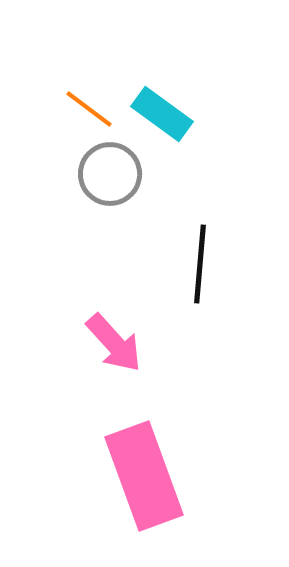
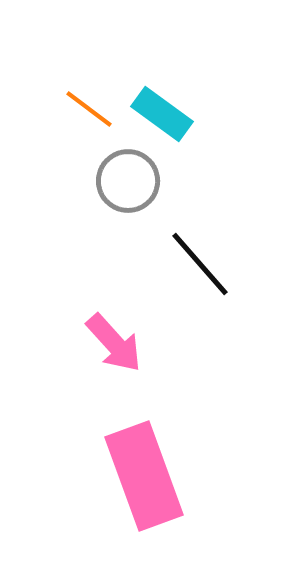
gray circle: moved 18 px right, 7 px down
black line: rotated 46 degrees counterclockwise
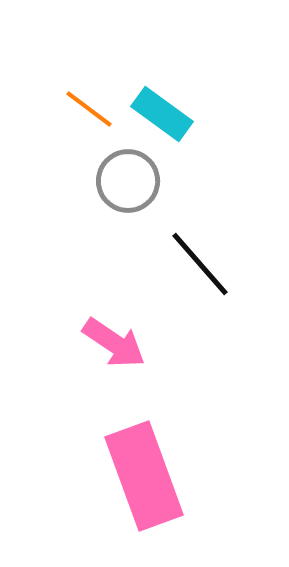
pink arrow: rotated 14 degrees counterclockwise
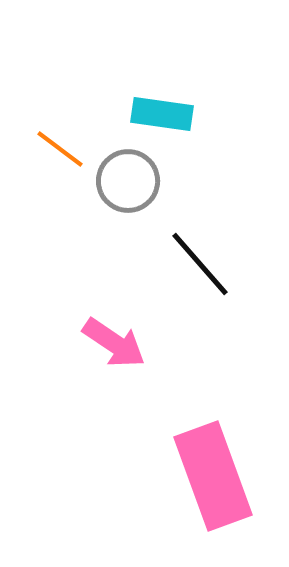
orange line: moved 29 px left, 40 px down
cyan rectangle: rotated 28 degrees counterclockwise
pink rectangle: moved 69 px right
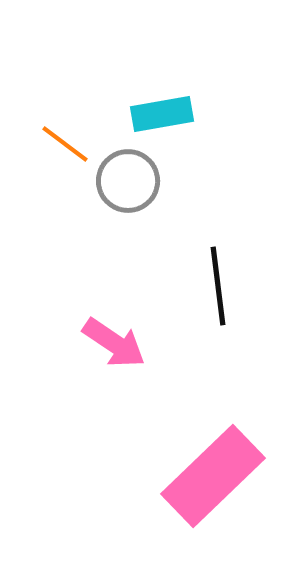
cyan rectangle: rotated 18 degrees counterclockwise
orange line: moved 5 px right, 5 px up
black line: moved 18 px right, 22 px down; rotated 34 degrees clockwise
pink rectangle: rotated 66 degrees clockwise
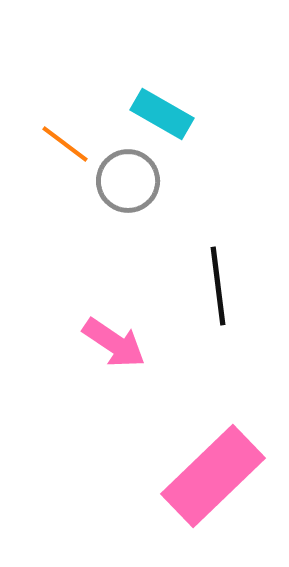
cyan rectangle: rotated 40 degrees clockwise
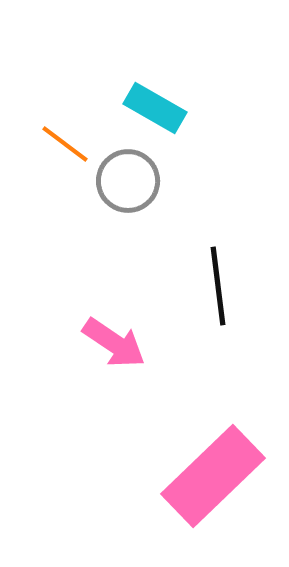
cyan rectangle: moved 7 px left, 6 px up
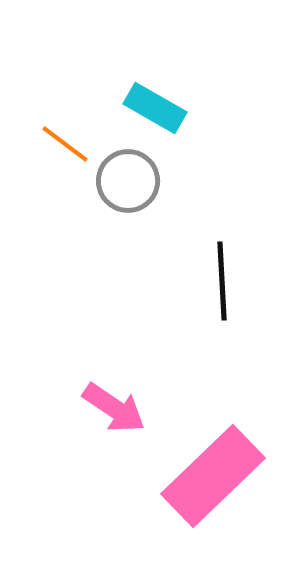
black line: moved 4 px right, 5 px up; rotated 4 degrees clockwise
pink arrow: moved 65 px down
